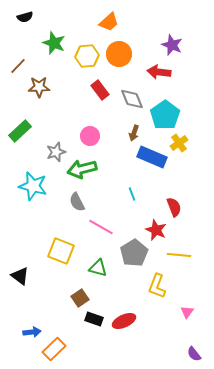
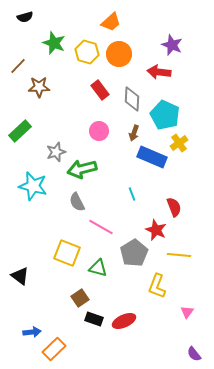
orange trapezoid: moved 2 px right
yellow hexagon: moved 4 px up; rotated 20 degrees clockwise
gray diamond: rotated 25 degrees clockwise
cyan pentagon: rotated 12 degrees counterclockwise
pink circle: moved 9 px right, 5 px up
yellow square: moved 6 px right, 2 px down
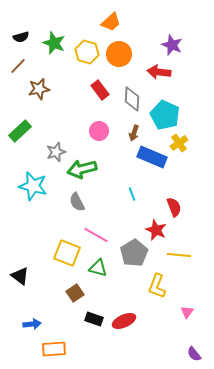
black semicircle: moved 4 px left, 20 px down
brown star: moved 2 px down; rotated 10 degrees counterclockwise
pink line: moved 5 px left, 8 px down
brown square: moved 5 px left, 5 px up
blue arrow: moved 8 px up
orange rectangle: rotated 40 degrees clockwise
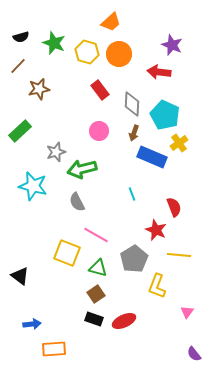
gray diamond: moved 5 px down
gray pentagon: moved 6 px down
brown square: moved 21 px right, 1 px down
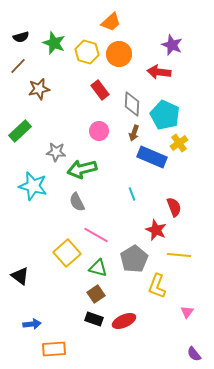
gray star: rotated 24 degrees clockwise
yellow square: rotated 28 degrees clockwise
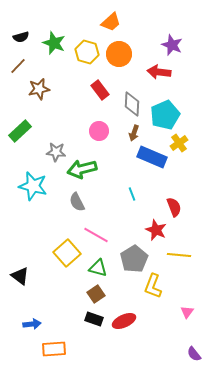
cyan pentagon: rotated 24 degrees clockwise
yellow L-shape: moved 4 px left
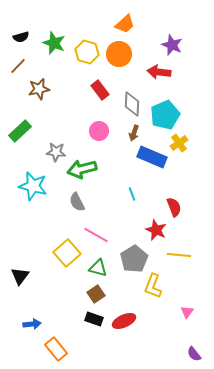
orange trapezoid: moved 14 px right, 2 px down
black triangle: rotated 30 degrees clockwise
orange rectangle: moved 2 px right; rotated 55 degrees clockwise
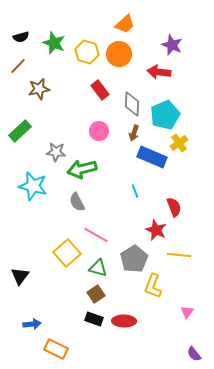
cyan line: moved 3 px right, 3 px up
red ellipse: rotated 25 degrees clockwise
orange rectangle: rotated 25 degrees counterclockwise
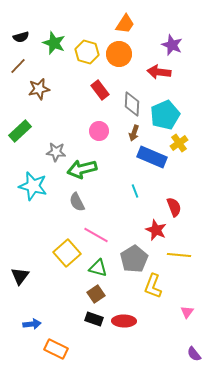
orange trapezoid: rotated 15 degrees counterclockwise
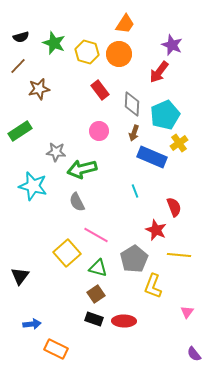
red arrow: rotated 60 degrees counterclockwise
green rectangle: rotated 10 degrees clockwise
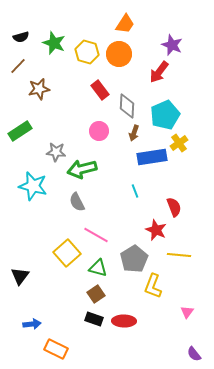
gray diamond: moved 5 px left, 2 px down
blue rectangle: rotated 32 degrees counterclockwise
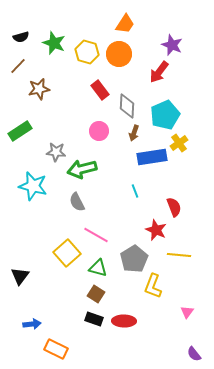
brown square: rotated 24 degrees counterclockwise
